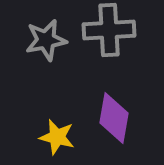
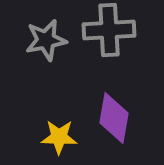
yellow star: moved 2 px right; rotated 12 degrees counterclockwise
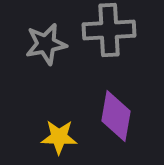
gray star: moved 4 px down
purple diamond: moved 2 px right, 2 px up
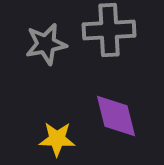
purple diamond: rotated 24 degrees counterclockwise
yellow star: moved 2 px left, 2 px down
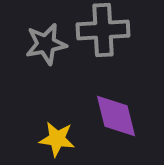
gray cross: moved 6 px left
yellow star: rotated 6 degrees clockwise
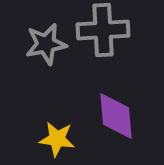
purple diamond: rotated 9 degrees clockwise
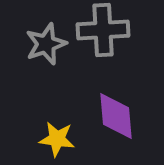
gray star: rotated 9 degrees counterclockwise
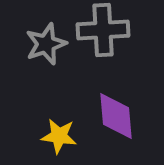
yellow star: moved 2 px right, 3 px up
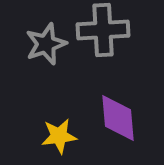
purple diamond: moved 2 px right, 2 px down
yellow star: rotated 15 degrees counterclockwise
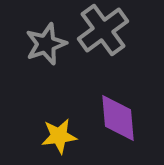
gray cross: rotated 33 degrees counterclockwise
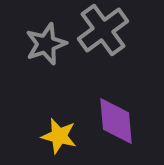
purple diamond: moved 2 px left, 3 px down
yellow star: rotated 21 degrees clockwise
